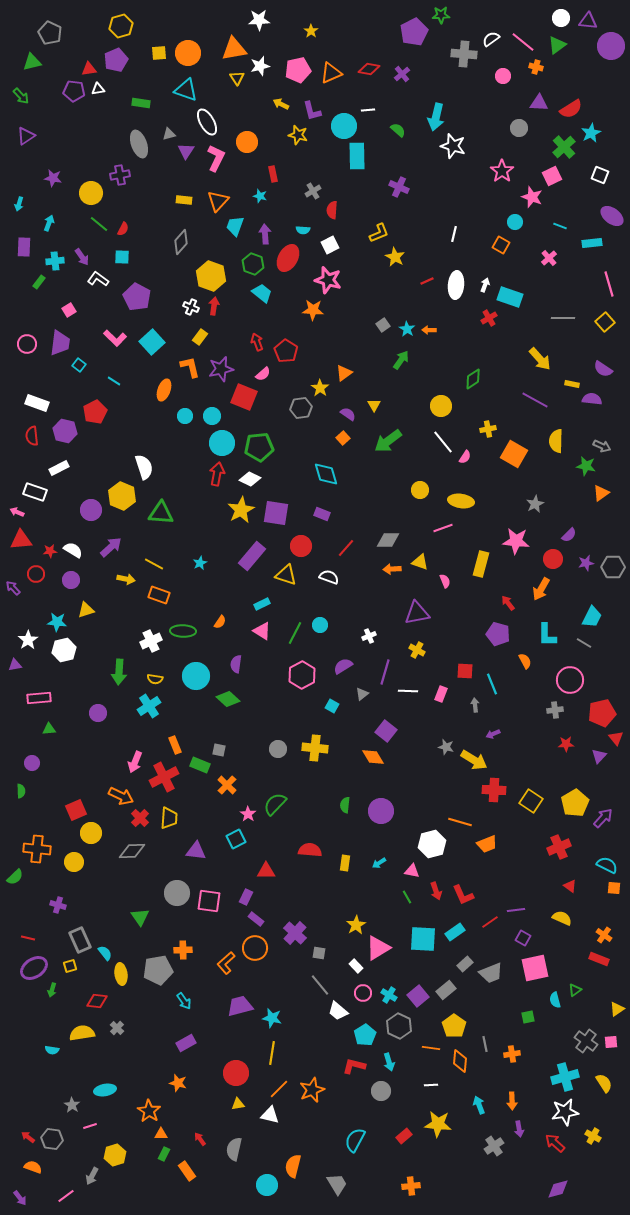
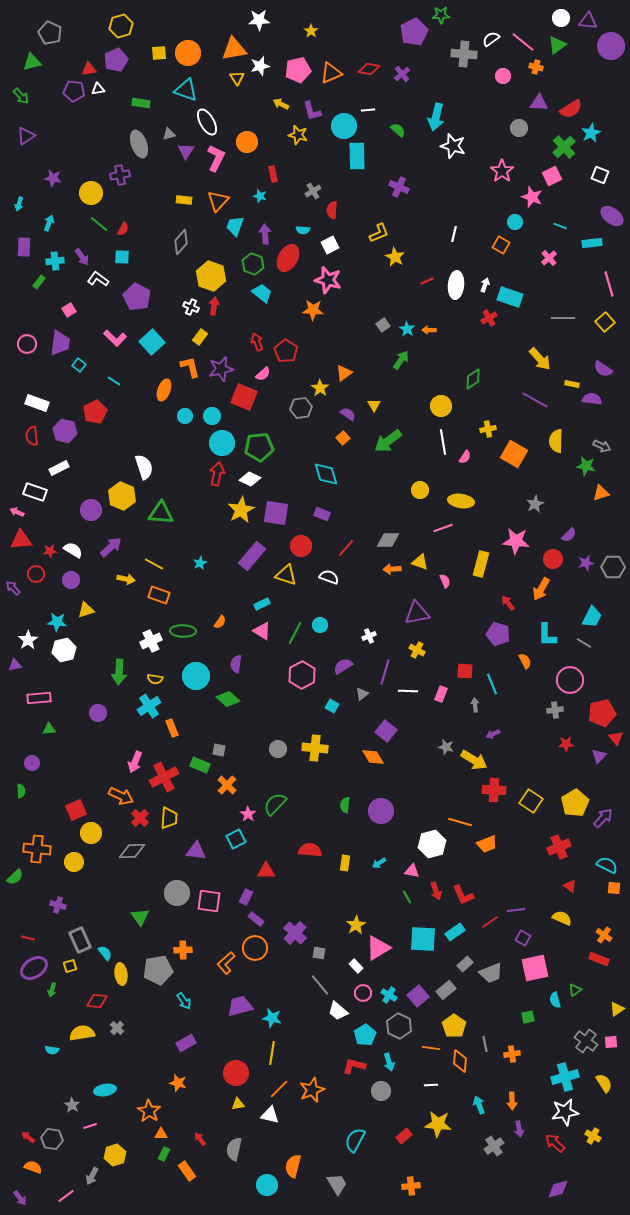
white line at (443, 442): rotated 30 degrees clockwise
orange triangle at (601, 493): rotated 18 degrees clockwise
orange rectangle at (175, 745): moved 3 px left, 17 px up
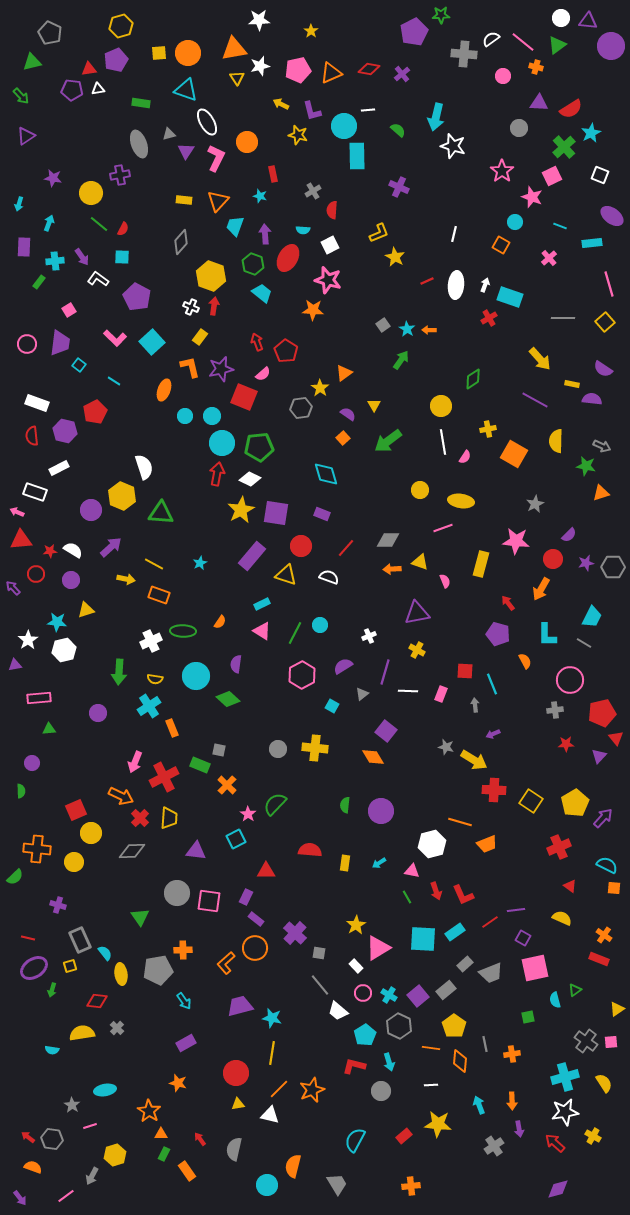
purple pentagon at (74, 91): moved 2 px left, 1 px up
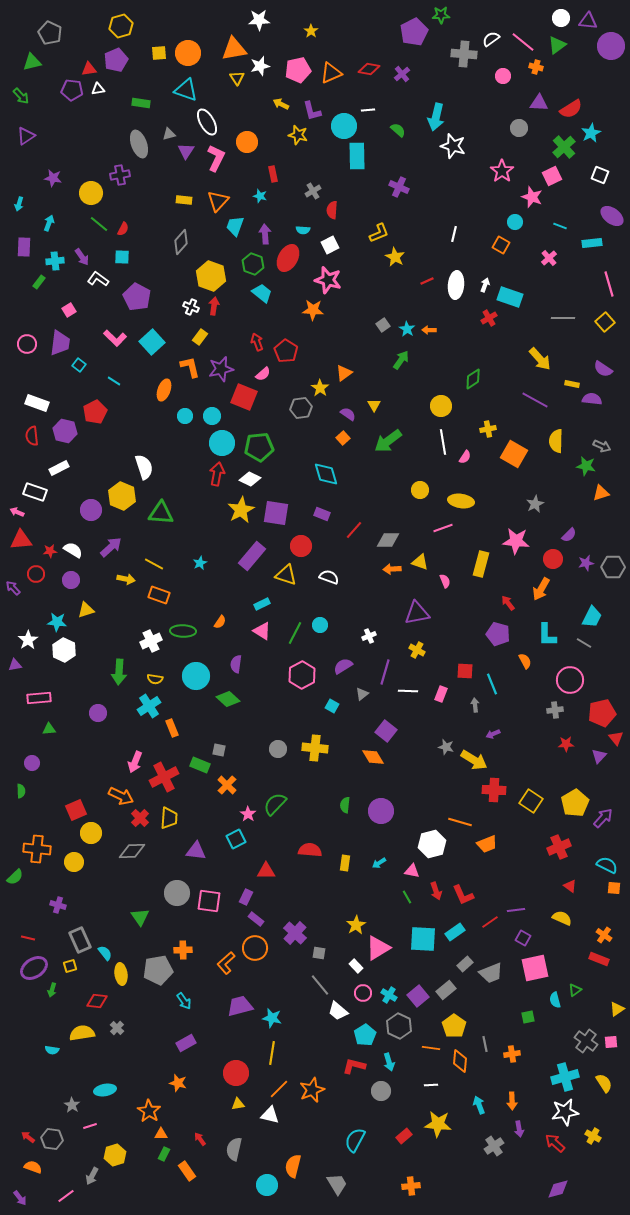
red line at (346, 548): moved 8 px right, 18 px up
white hexagon at (64, 650): rotated 20 degrees counterclockwise
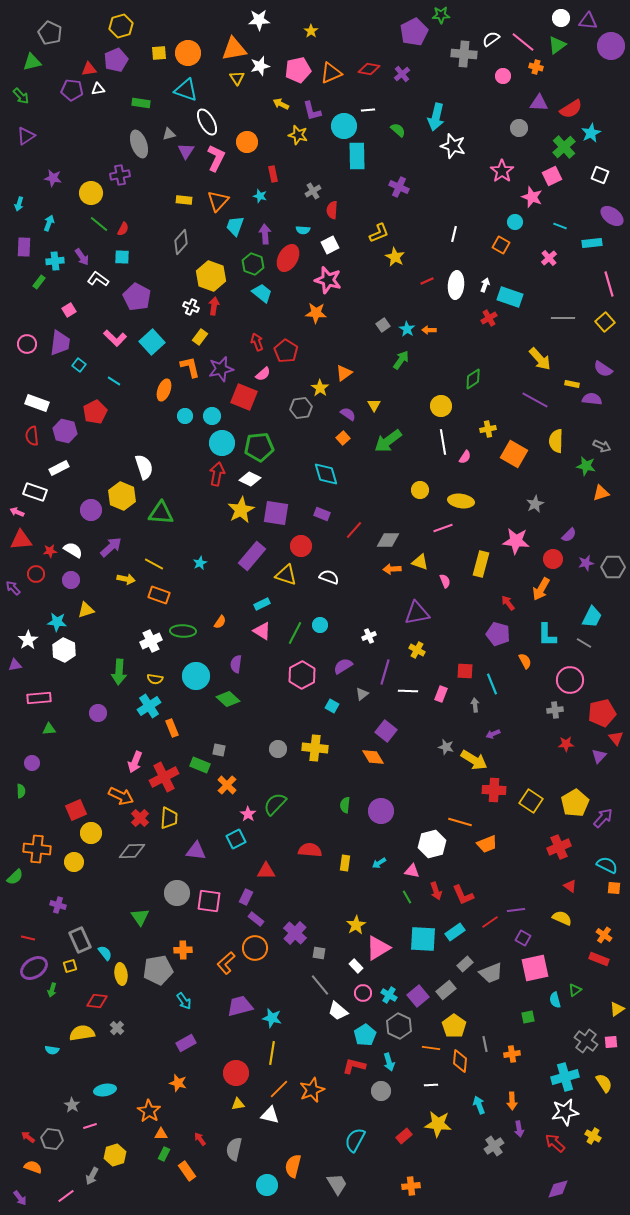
orange star at (313, 310): moved 3 px right, 3 px down
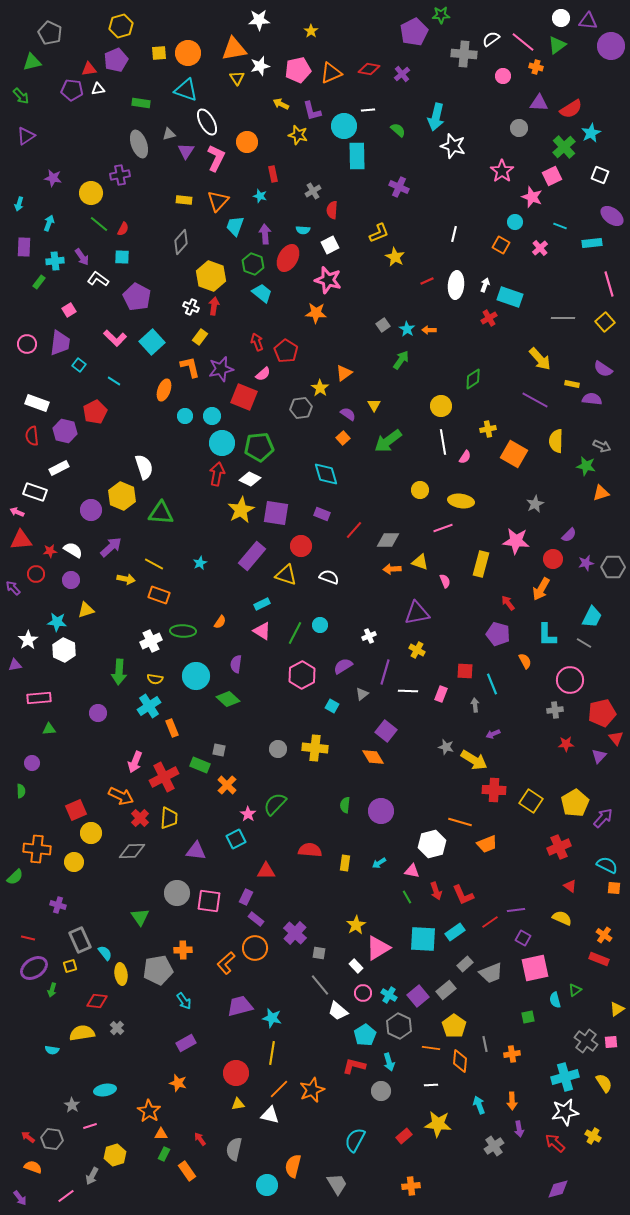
pink cross at (549, 258): moved 9 px left, 10 px up
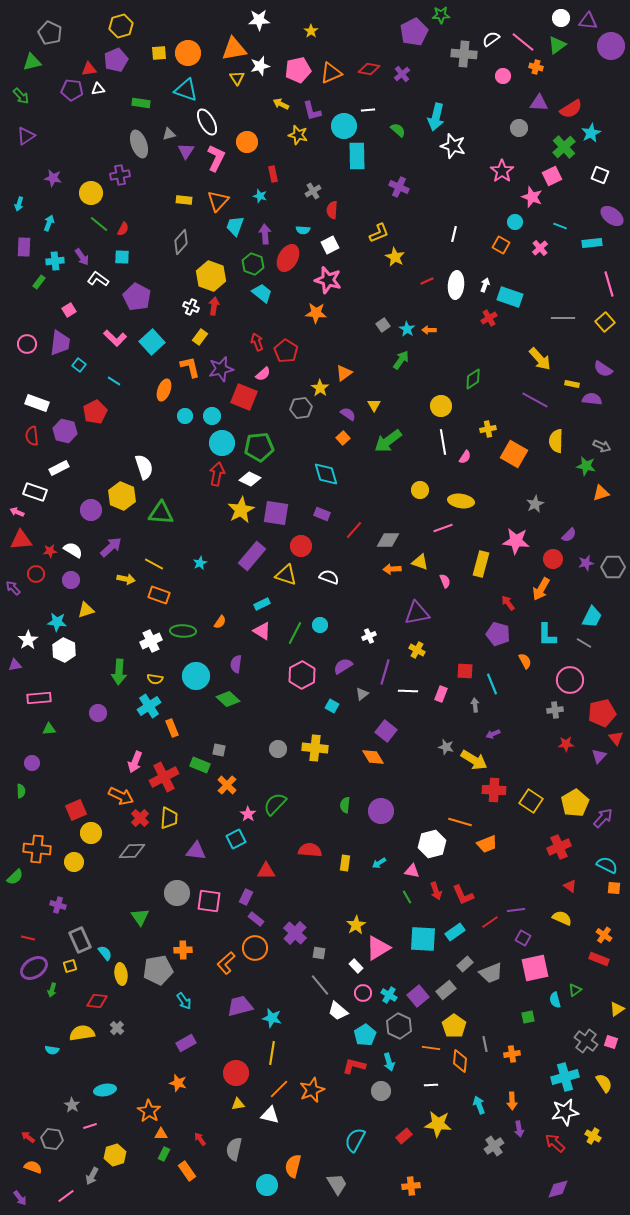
pink square at (611, 1042): rotated 24 degrees clockwise
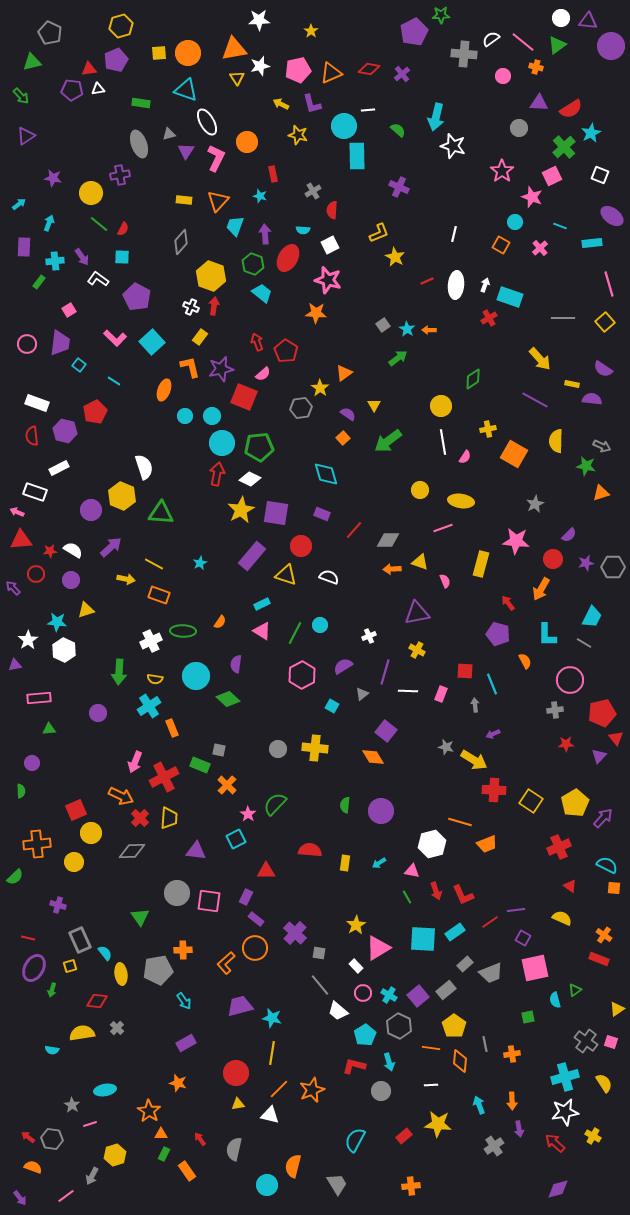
purple L-shape at (312, 111): moved 7 px up
cyan arrow at (19, 204): rotated 144 degrees counterclockwise
green arrow at (401, 360): moved 3 px left, 2 px up; rotated 18 degrees clockwise
orange cross at (37, 849): moved 5 px up; rotated 12 degrees counterclockwise
purple ellipse at (34, 968): rotated 28 degrees counterclockwise
pink line at (90, 1126): moved 2 px up
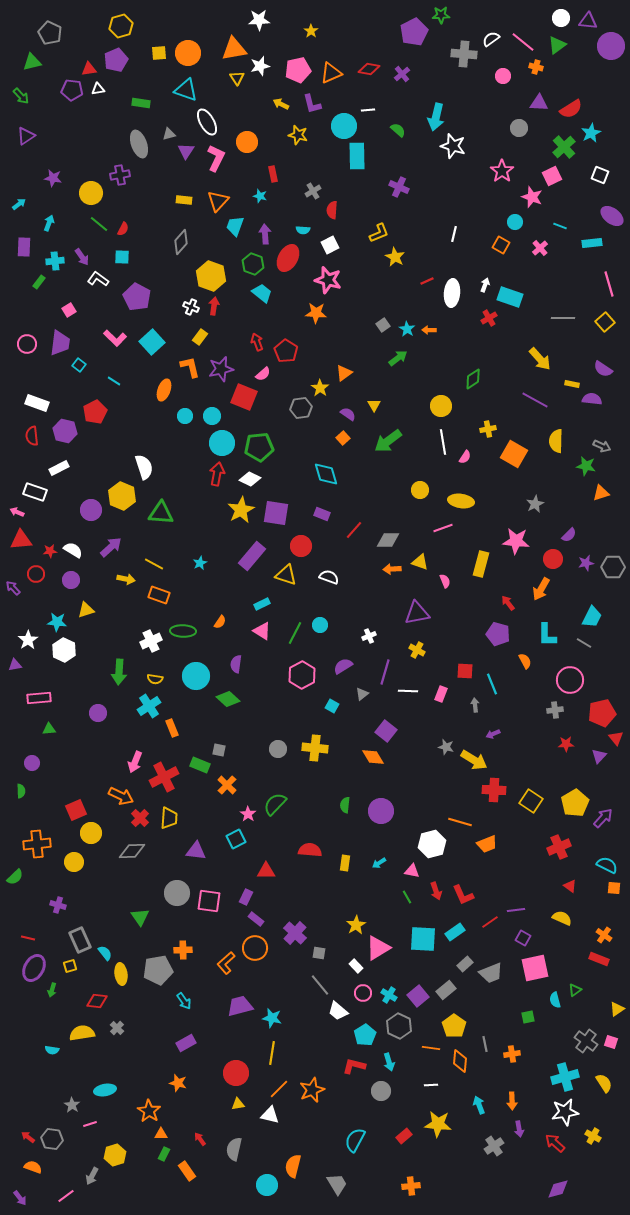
white ellipse at (456, 285): moved 4 px left, 8 px down
